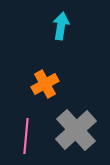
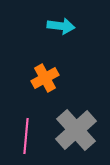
cyan arrow: rotated 88 degrees clockwise
orange cross: moved 6 px up
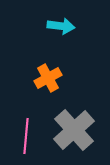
orange cross: moved 3 px right
gray cross: moved 2 px left
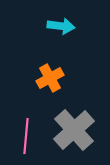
orange cross: moved 2 px right
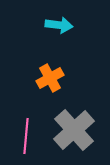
cyan arrow: moved 2 px left, 1 px up
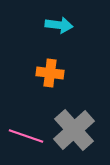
orange cross: moved 5 px up; rotated 36 degrees clockwise
pink line: rotated 76 degrees counterclockwise
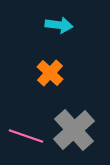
orange cross: rotated 36 degrees clockwise
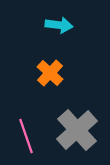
gray cross: moved 3 px right
pink line: rotated 52 degrees clockwise
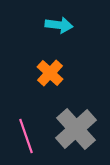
gray cross: moved 1 px left, 1 px up
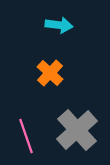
gray cross: moved 1 px right, 1 px down
